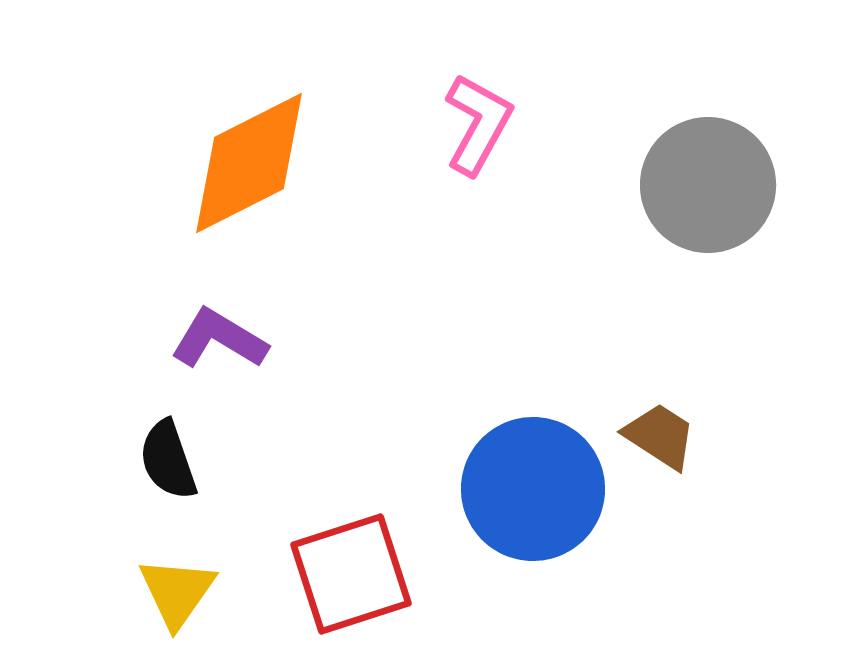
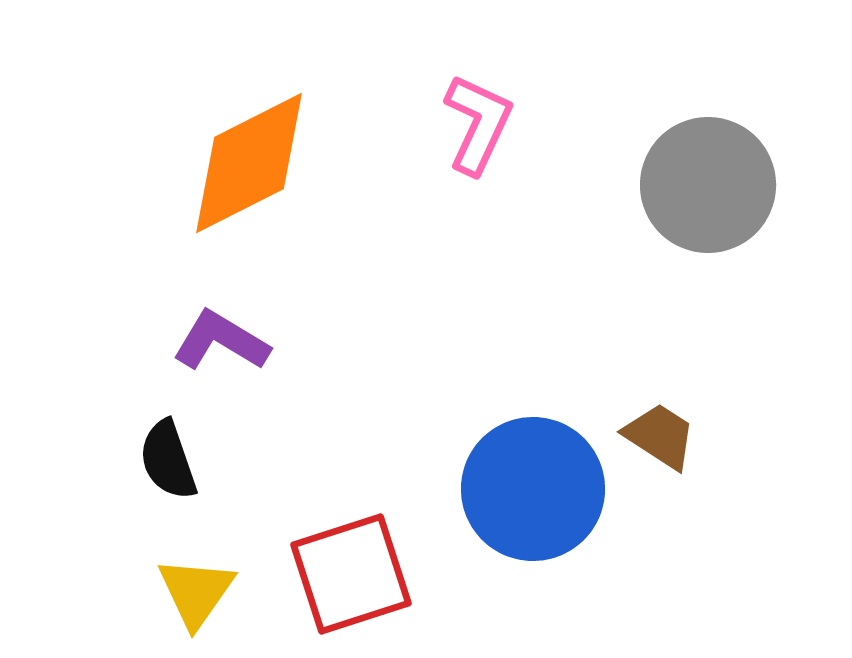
pink L-shape: rotated 4 degrees counterclockwise
purple L-shape: moved 2 px right, 2 px down
yellow triangle: moved 19 px right
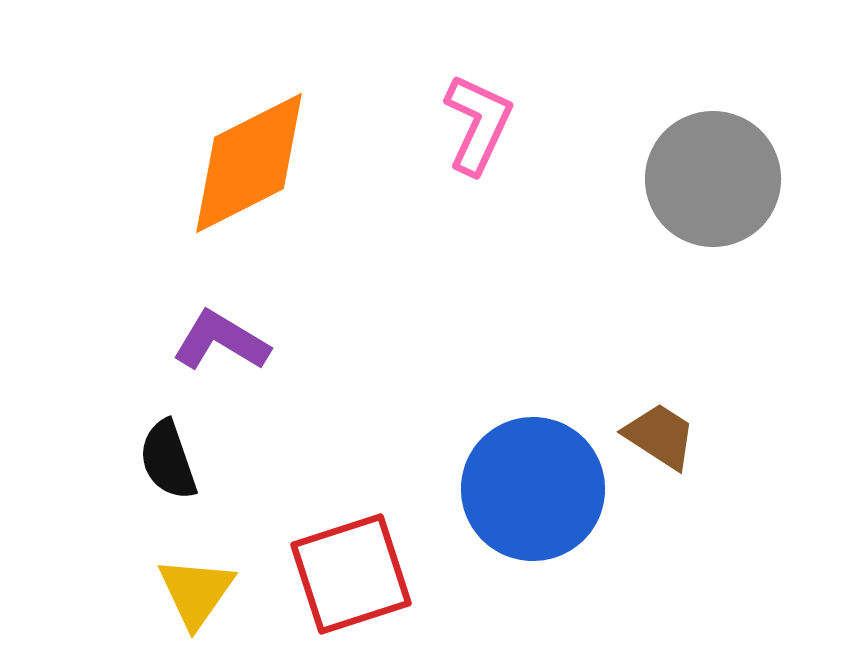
gray circle: moved 5 px right, 6 px up
